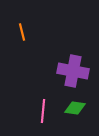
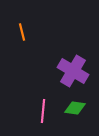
purple cross: rotated 20 degrees clockwise
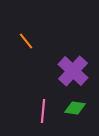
orange line: moved 4 px right, 9 px down; rotated 24 degrees counterclockwise
purple cross: rotated 12 degrees clockwise
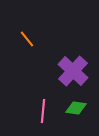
orange line: moved 1 px right, 2 px up
green diamond: moved 1 px right
